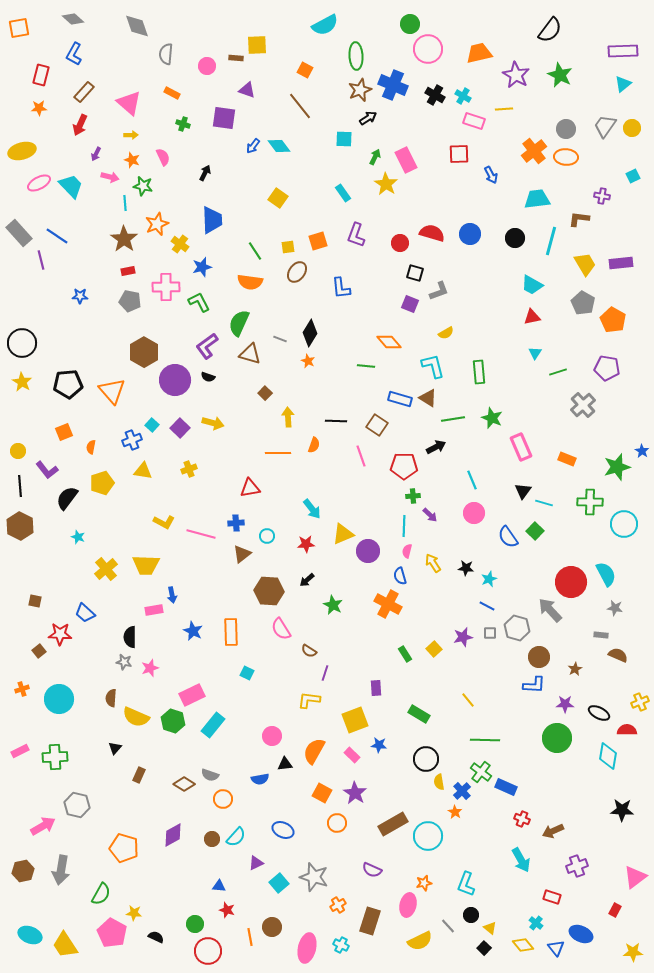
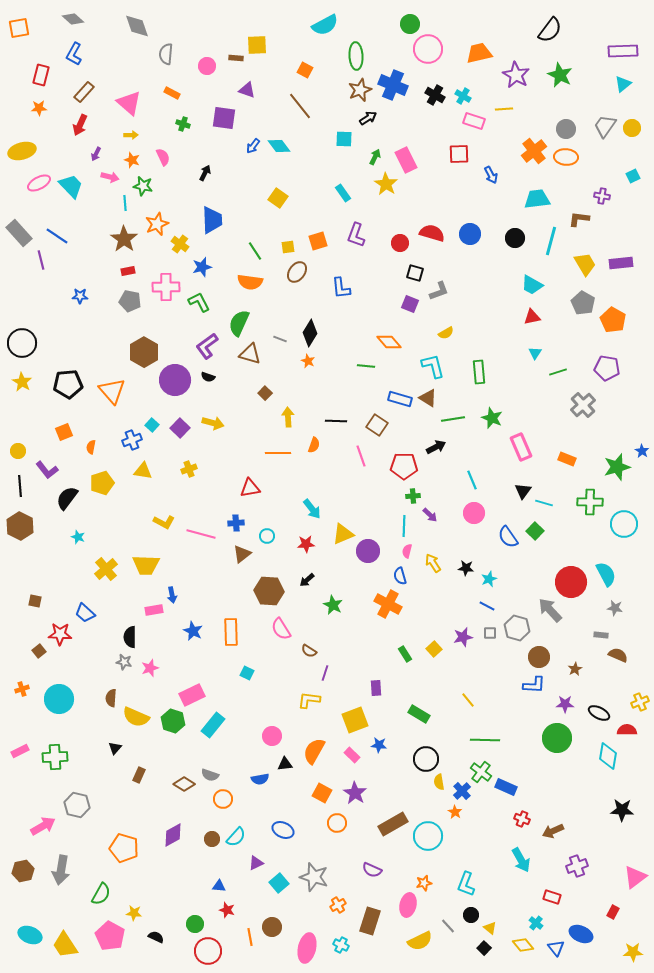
red rectangle at (615, 910): moved 2 px left, 2 px down
pink pentagon at (112, 933): moved 2 px left, 3 px down
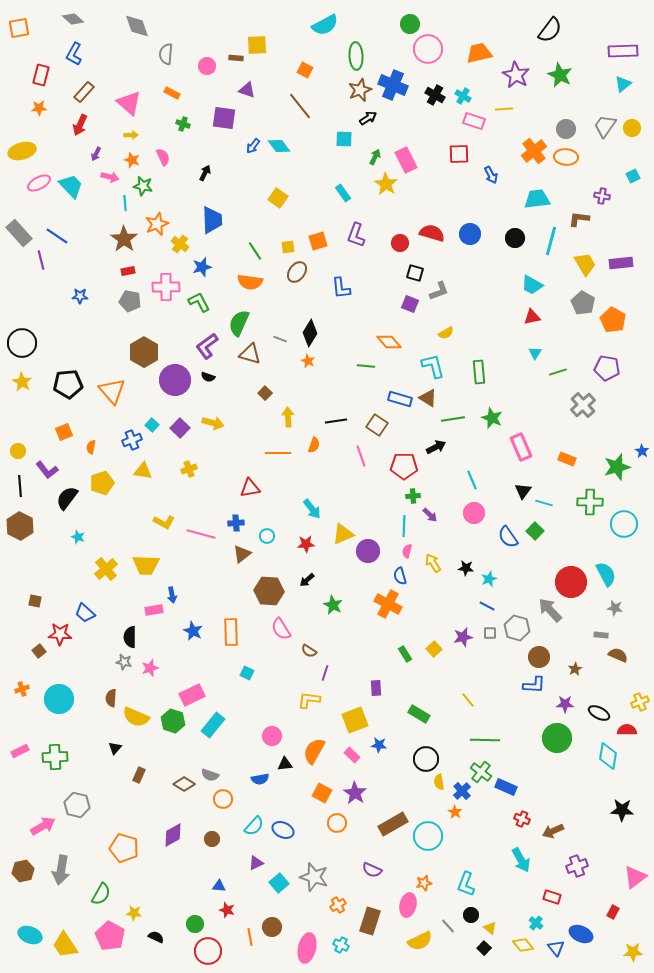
black line at (336, 421): rotated 10 degrees counterclockwise
cyan semicircle at (236, 837): moved 18 px right, 11 px up
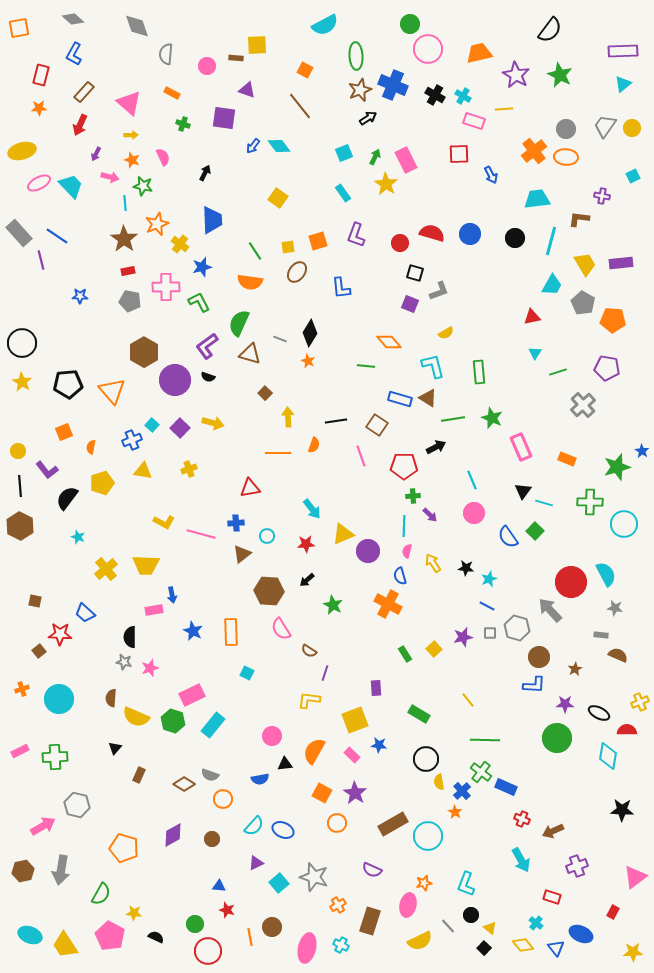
cyan square at (344, 139): moved 14 px down; rotated 24 degrees counterclockwise
cyan trapezoid at (532, 285): moved 20 px right; rotated 90 degrees counterclockwise
orange pentagon at (613, 320): rotated 25 degrees counterclockwise
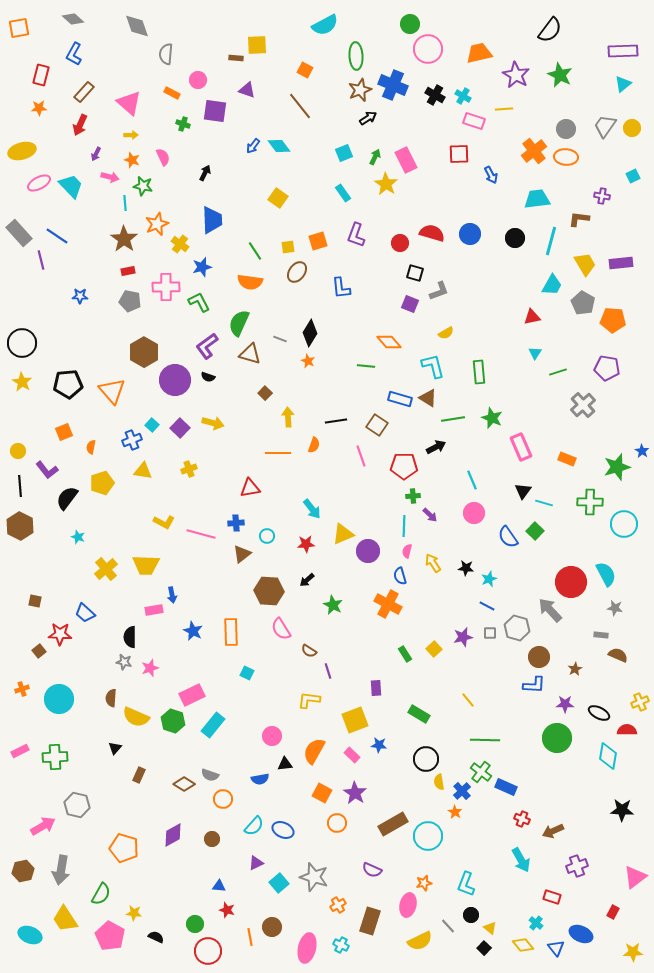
pink circle at (207, 66): moved 9 px left, 14 px down
purple square at (224, 118): moved 9 px left, 7 px up
purple line at (325, 673): moved 3 px right, 2 px up; rotated 35 degrees counterclockwise
yellow trapezoid at (65, 945): moved 26 px up
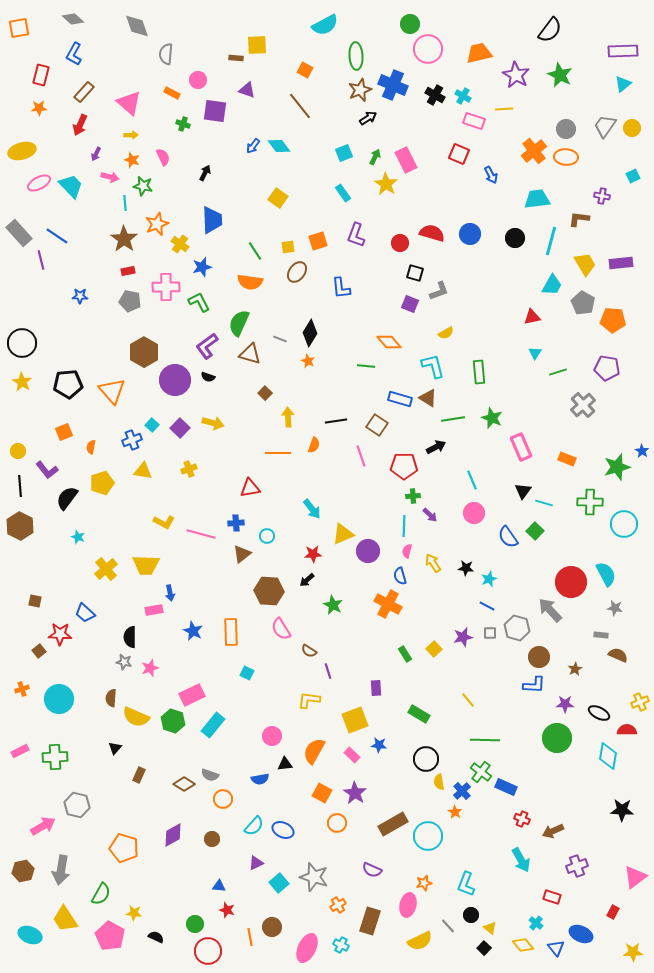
red square at (459, 154): rotated 25 degrees clockwise
red star at (306, 544): moved 7 px right, 10 px down
blue arrow at (172, 595): moved 2 px left, 2 px up
pink ellipse at (307, 948): rotated 12 degrees clockwise
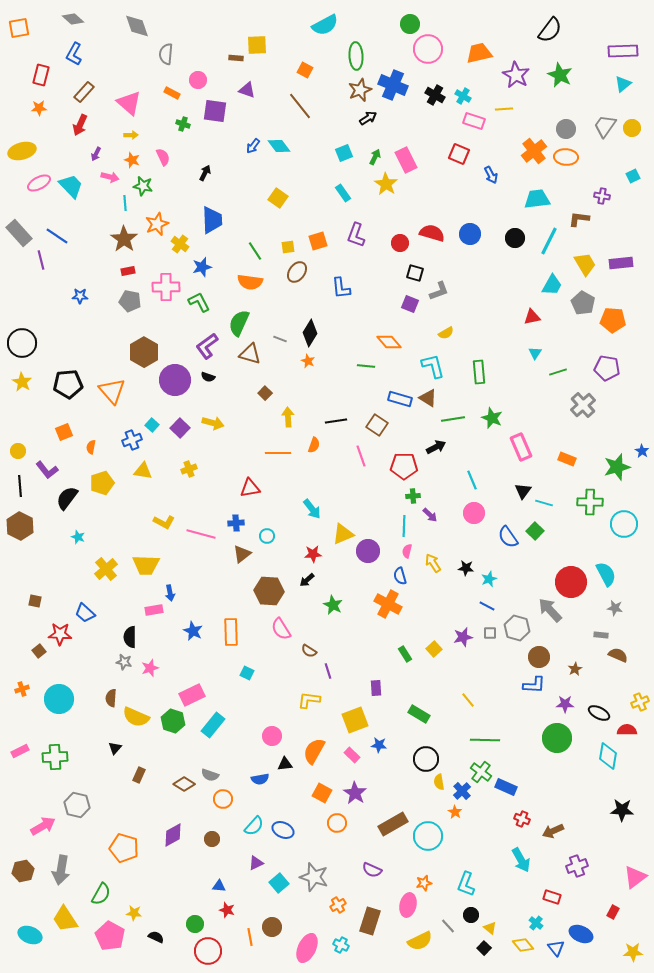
cyan line at (551, 241): moved 2 px left; rotated 12 degrees clockwise
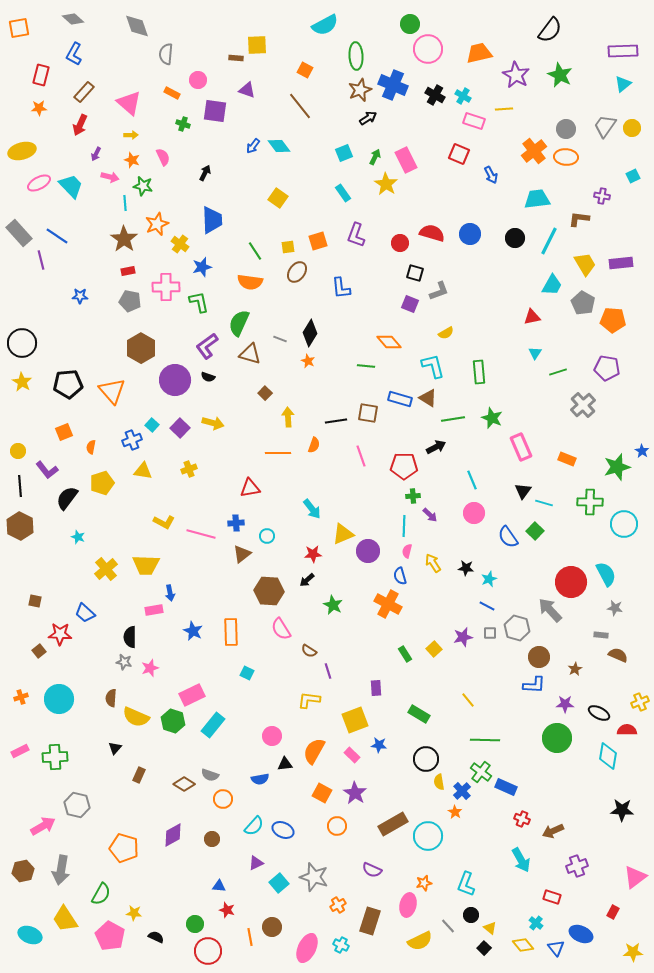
green L-shape at (199, 302): rotated 15 degrees clockwise
brown hexagon at (144, 352): moved 3 px left, 4 px up
brown square at (377, 425): moved 9 px left, 12 px up; rotated 25 degrees counterclockwise
orange cross at (22, 689): moved 1 px left, 8 px down
orange circle at (337, 823): moved 3 px down
